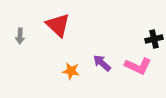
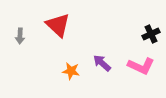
black cross: moved 3 px left, 5 px up; rotated 12 degrees counterclockwise
pink L-shape: moved 3 px right
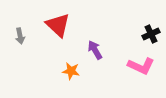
gray arrow: rotated 14 degrees counterclockwise
purple arrow: moved 7 px left, 13 px up; rotated 18 degrees clockwise
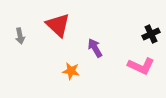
purple arrow: moved 2 px up
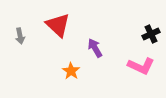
orange star: rotated 24 degrees clockwise
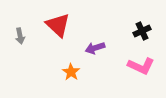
black cross: moved 9 px left, 3 px up
purple arrow: rotated 78 degrees counterclockwise
orange star: moved 1 px down
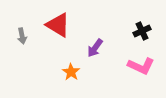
red triangle: rotated 12 degrees counterclockwise
gray arrow: moved 2 px right
purple arrow: rotated 36 degrees counterclockwise
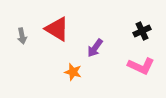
red triangle: moved 1 px left, 4 px down
orange star: moved 2 px right; rotated 18 degrees counterclockwise
